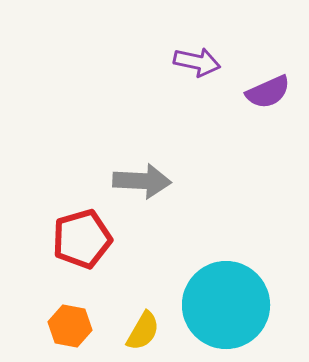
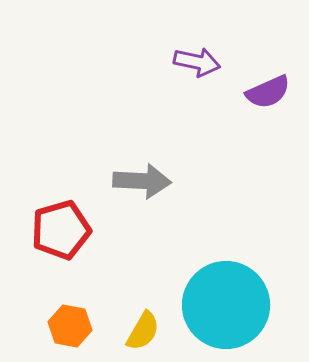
red pentagon: moved 21 px left, 9 px up
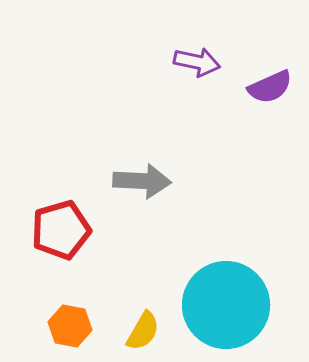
purple semicircle: moved 2 px right, 5 px up
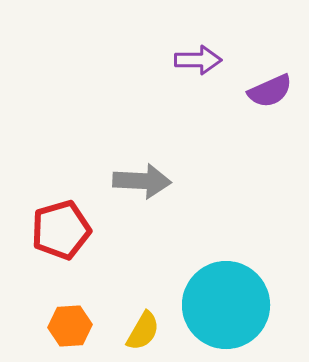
purple arrow: moved 1 px right, 2 px up; rotated 12 degrees counterclockwise
purple semicircle: moved 4 px down
orange hexagon: rotated 15 degrees counterclockwise
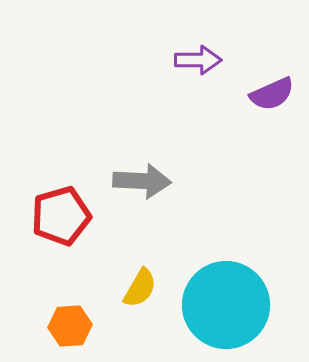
purple semicircle: moved 2 px right, 3 px down
red pentagon: moved 14 px up
yellow semicircle: moved 3 px left, 43 px up
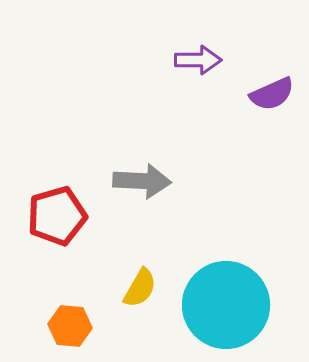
red pentagon: moved 4 px left
orange hexagon: rotated 9 degrees clockwise
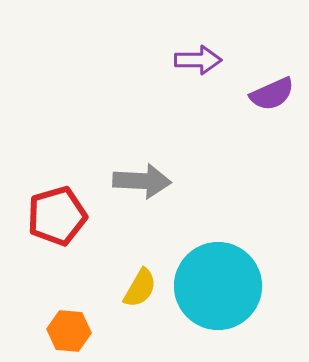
cyan circle: moved 8 px left, 19 px up
orange hexagon: moved 1 px left, 5 px down
